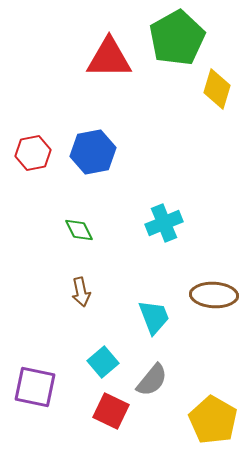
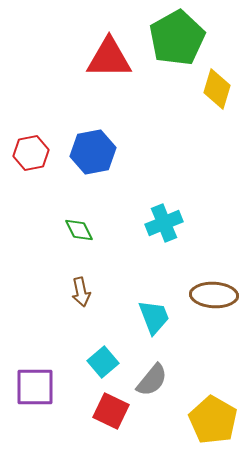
red hexagon: moved 2 px left
purple square: rotated 12 degrees counterclockwise
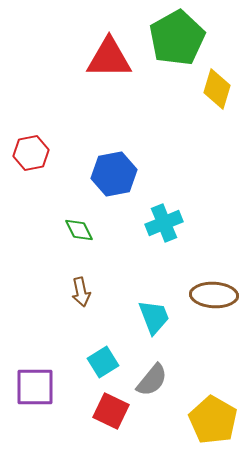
blue hexagon: moved 21 px right, 22 px down
cyan square: rotated 8 degrees clockwise
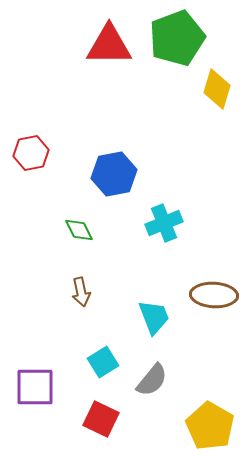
green pentagon: rotated 8 degrees clockwise
red triangle: moved 13 px up
red square: moved 10 px left, 8 px down
yellow pentagon: moved 3 px left, 6 px down
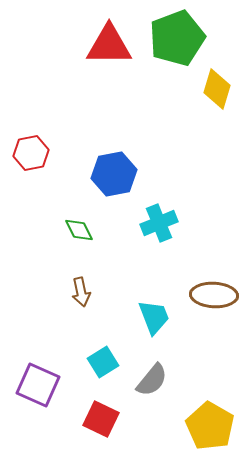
cyan cross: moved 5 px left
purple square: moved 3 px right, 2 px up; rotated 24 degrees clockwise
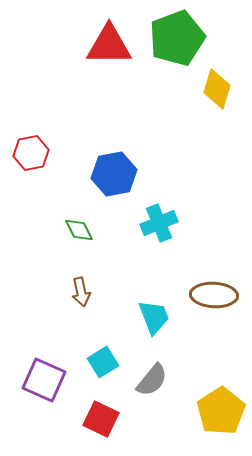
purple square: moved 6 px right, 5 px up
yellow pentagon: moved 11 px right, 15 px up; rotated 9 degrees clockwise
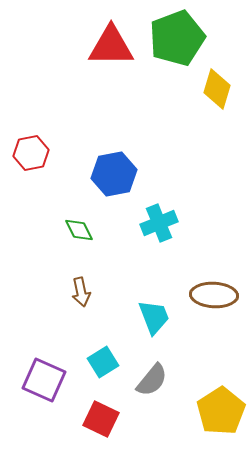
red triangle: moved 2 px right, 1 px down
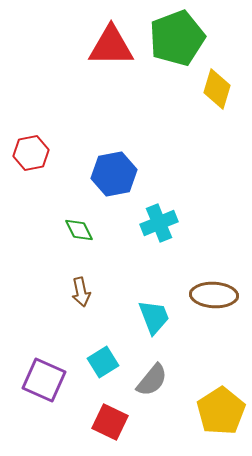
red square: moved 9 px right, 3 px down
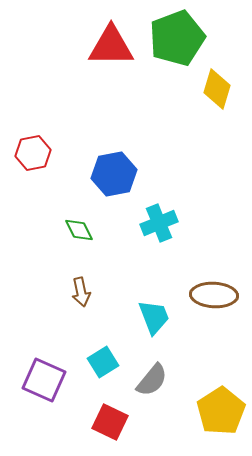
red hexagon: moved 2 px right
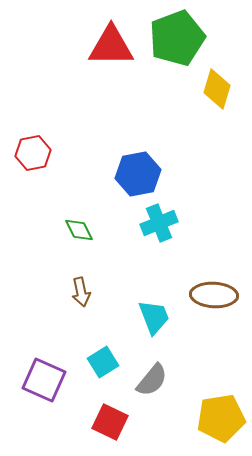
blue hexagon: moved 24 px right
yellow pentagon: moved 7 px down; rotated 24 degrees clockwise
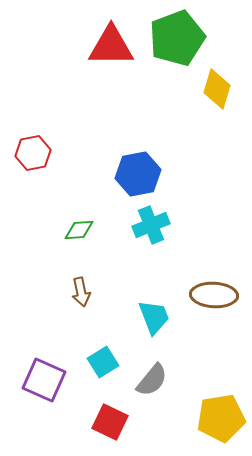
cyan cross: moved 8 px left, 2 px down
green diamond: rotated 68 degrees counterclockwise
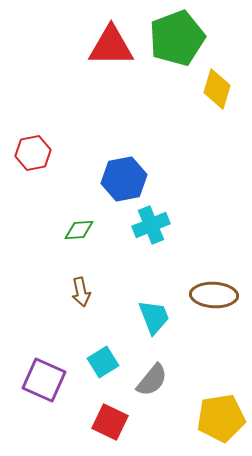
blue hexagon: moved 14 px left, 5 px down
